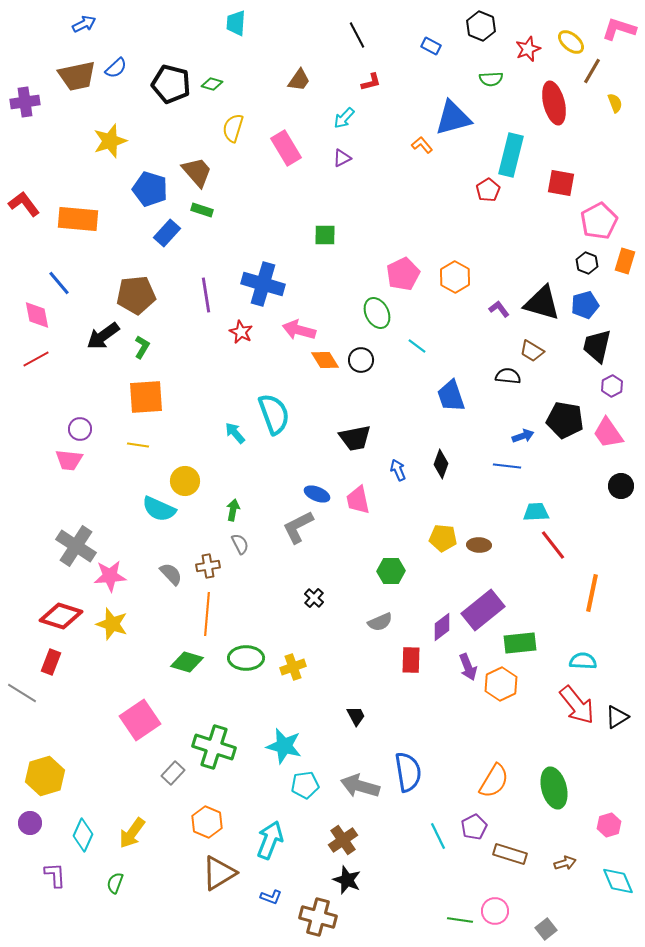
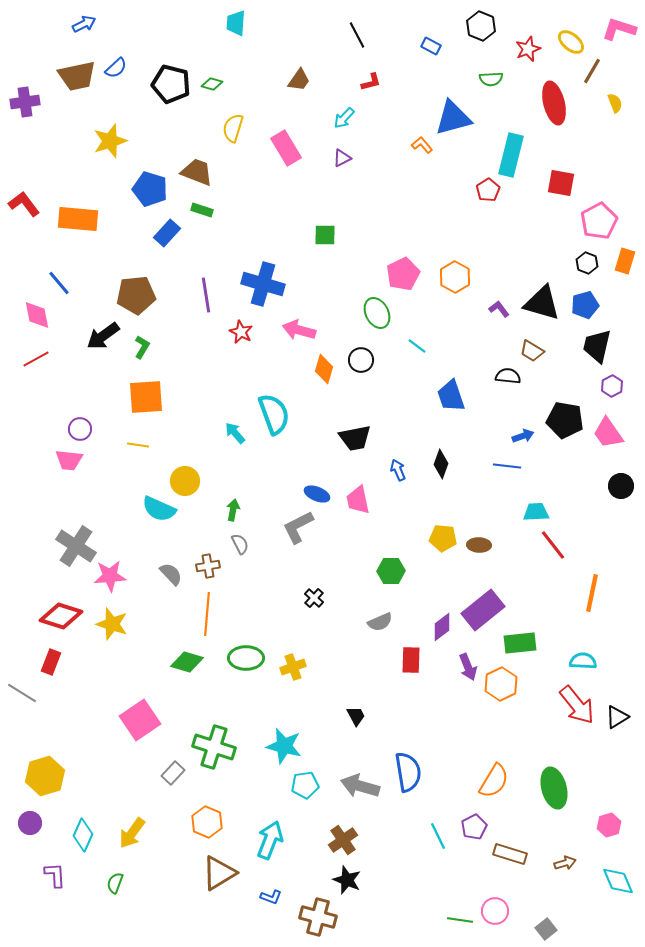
brown trapezoid at (197, 172): rotated 28 degrees counterclockwise
orange diamond at (325, 360): moved 1 px left, 9 px down; rotated 48 degrees clockwise
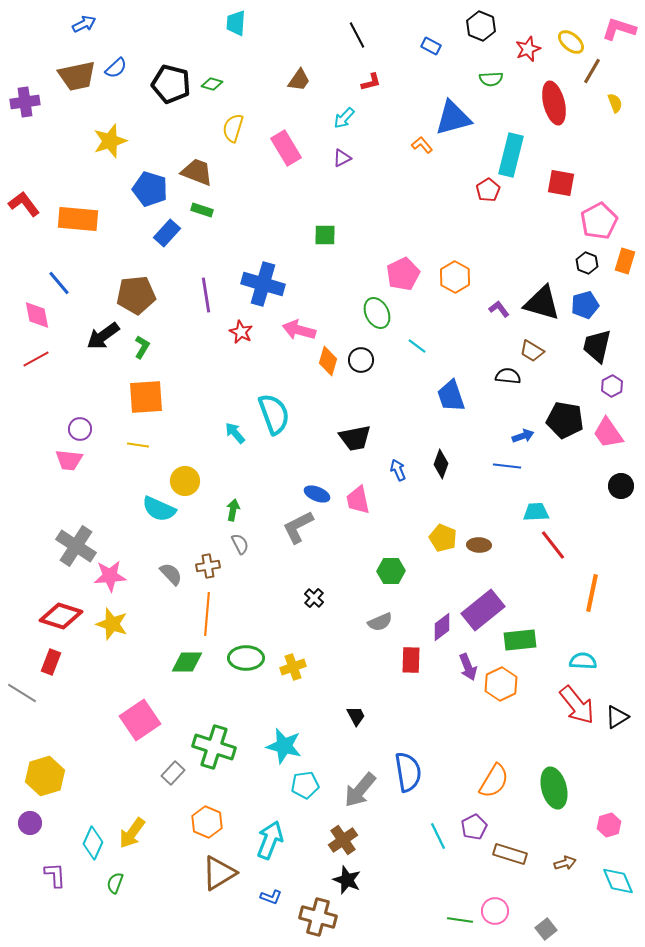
orange diamond at (324, 369): moved 4 px right, 8 px up
yellow pentagon at (443, 538): rotated 16 degrees clockwise
green rectangle at (520, 643): moved 3 px up
green diamond at (187, 662): rotated 16 degrees counterclockwise
gray arrow at (360, 786): moved 4 px down; rotated 66 degrees counterclockwise
cyan diamond at (83, 835): moved 10 px right, 8 px down
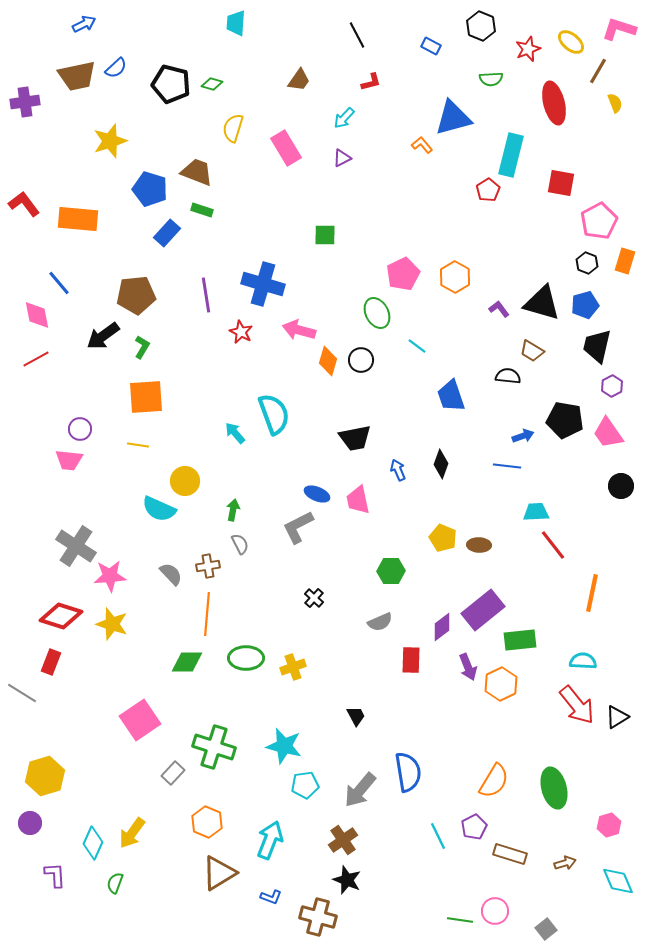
brown line at (592, 71): moved 6 px right
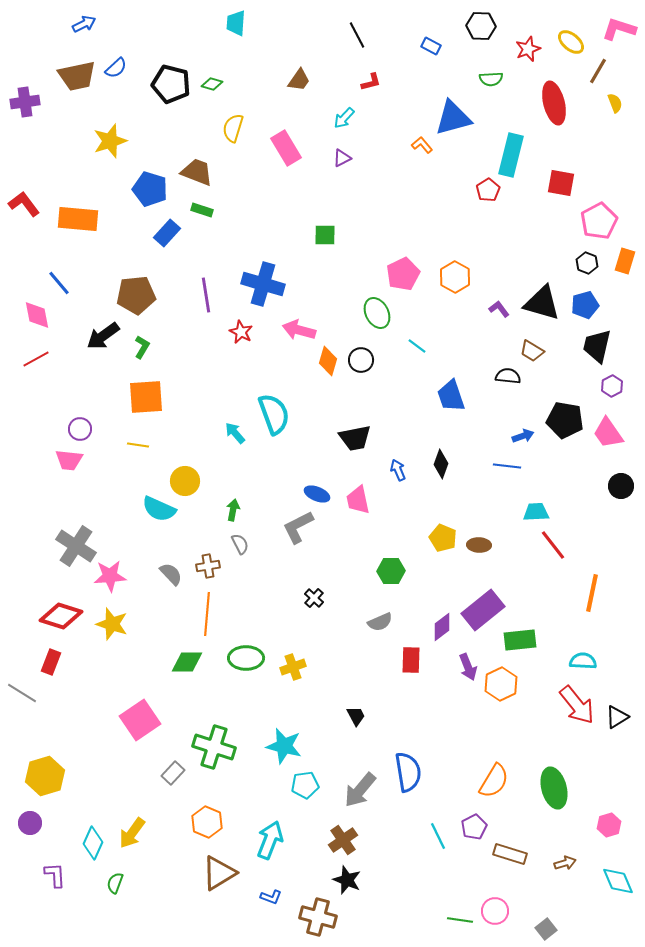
black hexagon at (481, 26): rotated 20 degrees counterclockwise
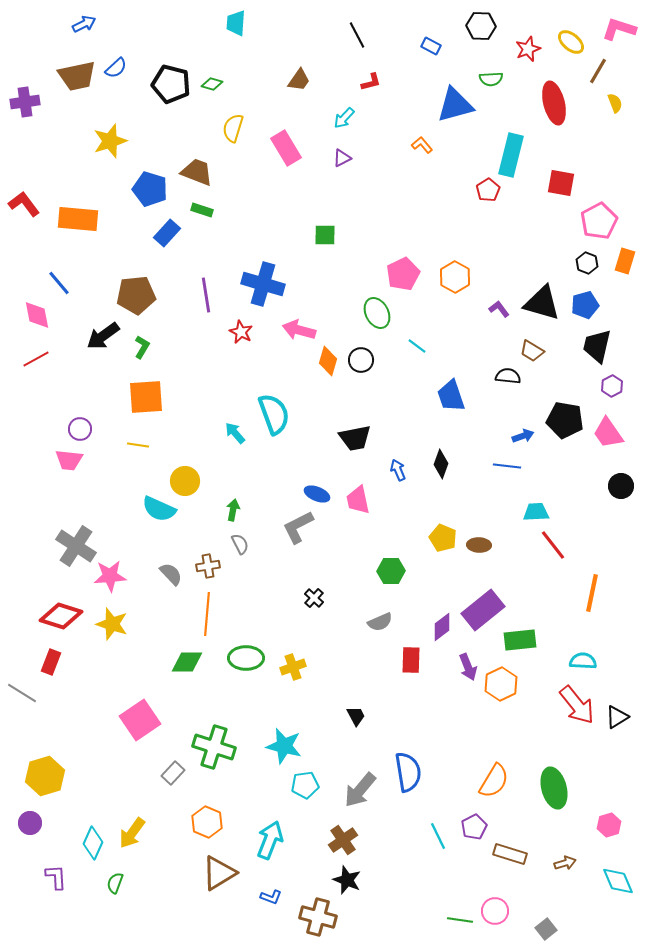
blue triangle at (453, 118): moved 2 px right, 13 px up
purple L-shape at (55, 875): moved 1 px right, 2 px down
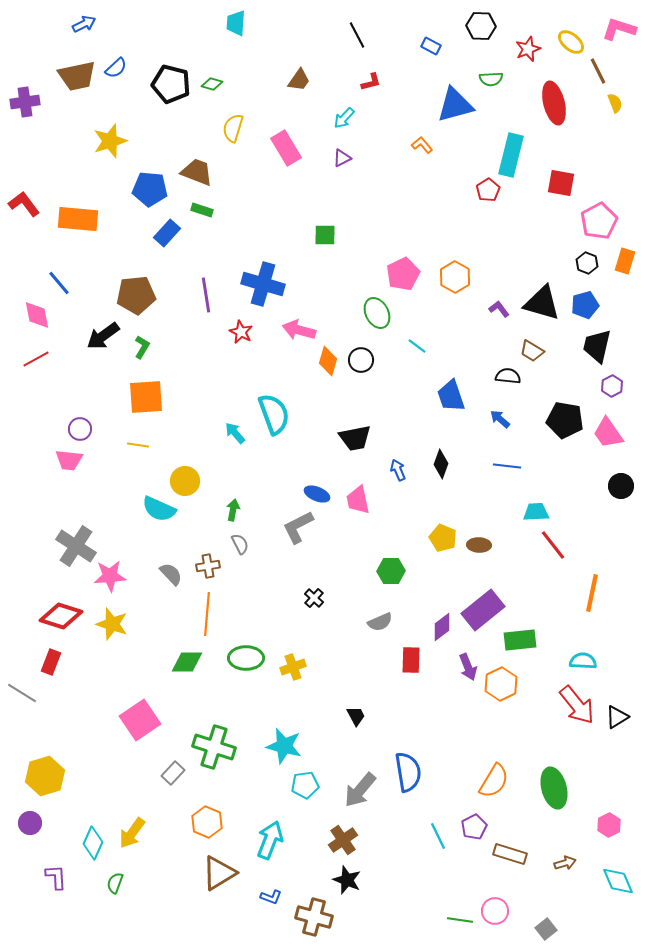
brown line at (598, 71): rotated 56 degrees counterclockwise
blue pentagon at (150, 189): rotated 12 degrees counterclockwise
blue arrow at (523, 436): moved 23 px left, 17 px up; rotated 120 degrees counterclockwise
pink hexagon at (609, 825): rotated 10 degrees counterclockwise
brown cross at (318, 917): moved 4 px left
